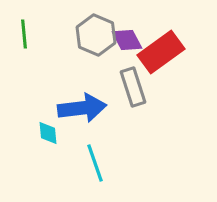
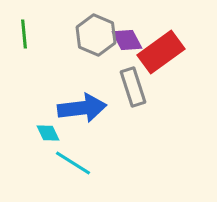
cyan diamond: rotated 20 degrees counterclockwise
cyan line: moved 22 px left; rotated 39 degrees counterclockwise
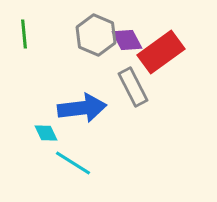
gray rectangle: rotated 9 degrees counterclockwise
cyan diamond: moved 2 px left
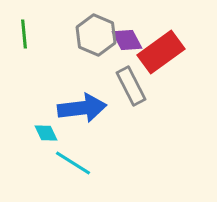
gray rectangle: moved 2 px left, 1 px up
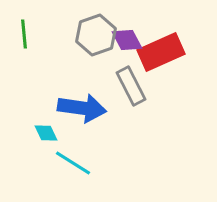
gray hexagon: rotated 18 degrees clockwise
red rectangle: rotated 12 degrees clockwise
blue arrow: rotated 15 degrees clockwise
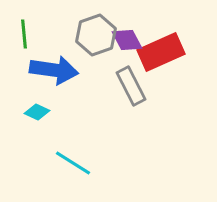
blue arrow: moved 28 px left, 38 px up
cyan diamond: moved 9 px left, 21 px up; rotated 40 degrees counterclockwise
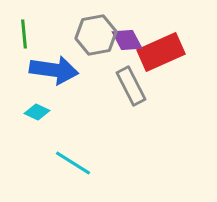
gray hexagon: rotated 9 degrees clockwise
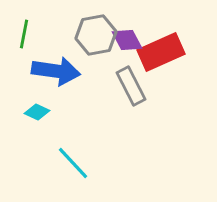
green line: rotated 16 degrees clockwise
blue arrow: moved 2 px right, 1 px down
cyan line: rotated 15 degrees clockwise
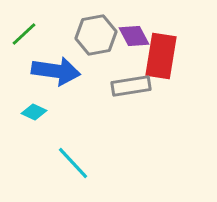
green line: rotated 36 degrees clockwise
purple diamond: moved 7 px right, 4 px up
red rectangle: moved 4 px down; rotated 57 degrees counterclockwise
gray rectangle: rotated 72 degrees counterclockwise
cyan diamond: moved 3 px left
